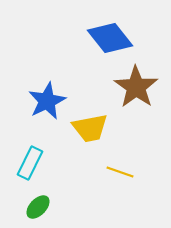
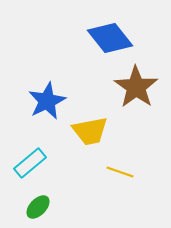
yellow trapezoid: moved 3 px down
cyan rectangle: rotated 24 degrees clockwise
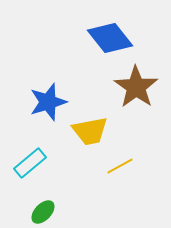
blue star: moved 1 px right, 1 px down; rotated 9 degrees clockwise
yellow line: moved 6 px up; rotated 48 degrees counterclockwise
green ellipse: moved 5 px right, 5 px down
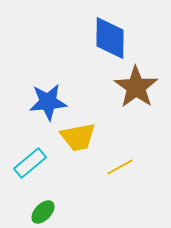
blue diamond: rotated 39 degrees clockwise
blue star: rotated 12 degrees clockwise
yellow trapezoid: moved 12 px left, 6 px down
yellow line: moved 1 px down
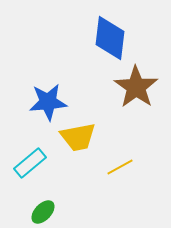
blue diamond: rotated 6 degrees clockwise
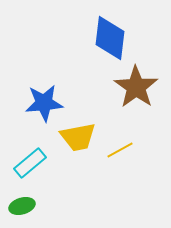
blue star: moved 4 px left, 1 px down
yellow line: moved 17 px up
green ellipse: moved 21 px left, 6 px up; rotated 30 degrees clockwise
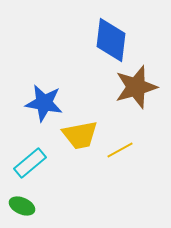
blue diamond: moved 1 px right, 2 px down
brown star: rotated 21 degrees clockwise
blue star: rotated 15 degrees clockwise
yellow trapezoid: moved 2 px right, 2 px up
green ellipse: rotated 40 degrees clockwise
